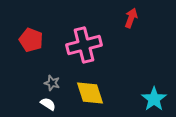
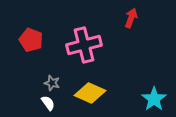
yellow diamond: rotated 48 degrees counterclockwise
white semicircle: moved 1 px up; rotated 21 degrees clockwise
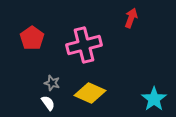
red pentagon: moved 1 px right, 2 px up; rotated 15 degrees clockwise
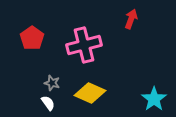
red arrow: moved 1 px down
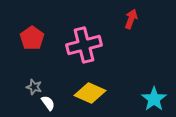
gray star: moved 18 px left, 4 px down
